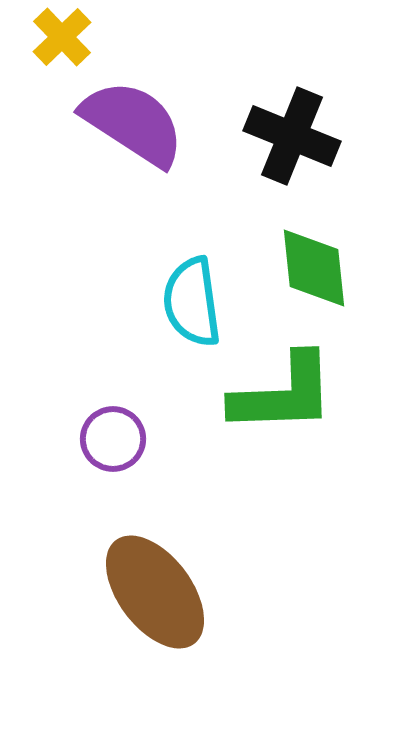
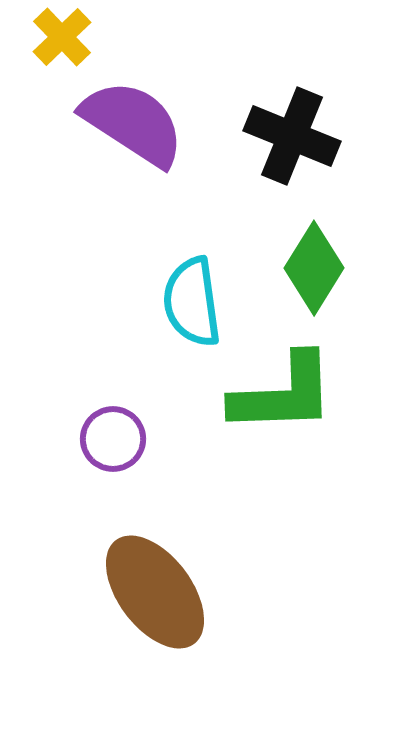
green diamond: rotated 38 degrees clockwise
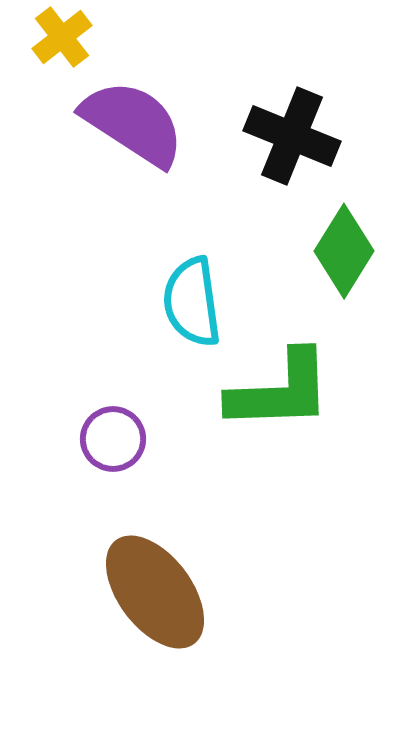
yellow cross: rotated 6 degrees clockwise
green diamond: moved 30 px right, 17 px up
green L-shape: moved 3 px left, 3 px up
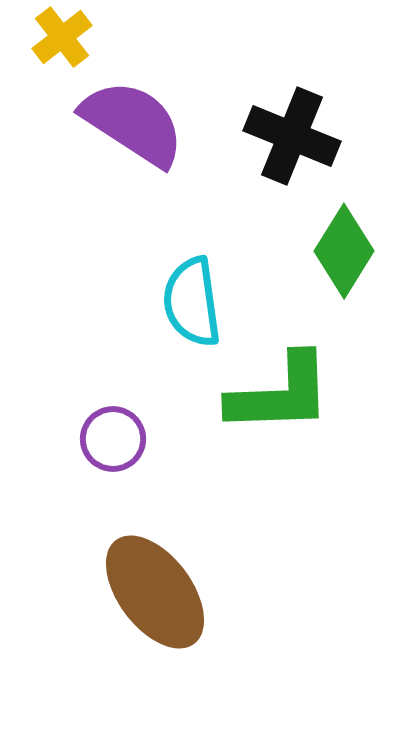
green L-shape: moved 3 px down
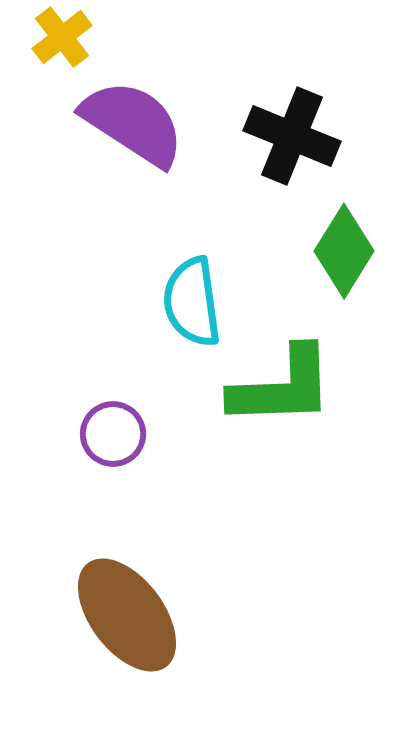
green L-shape: moved 2 px right, 7 px up
purple circle: moved 5 px up
brown ellipse: moved 28 px left, 23 px down
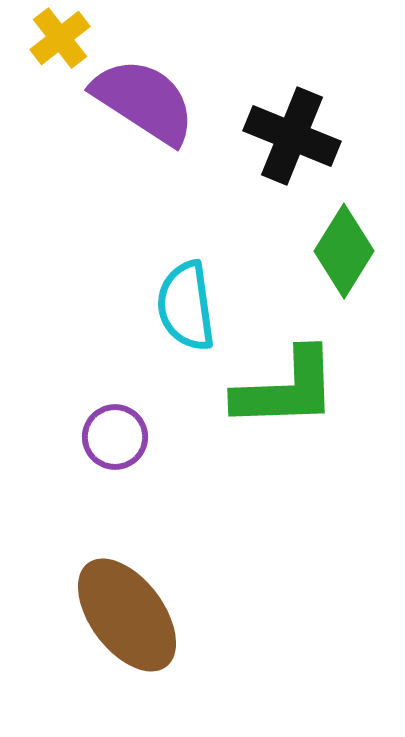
yellow cross: moved 2 px left, 1 px down
purple semicircle: moved 11 px right, 22 px up
cyan semicircle: moved 6 px left, 4 px down
green L-shape: moved 4 px right, 2 px down
purple circle: moved 2 px right, 3 px down
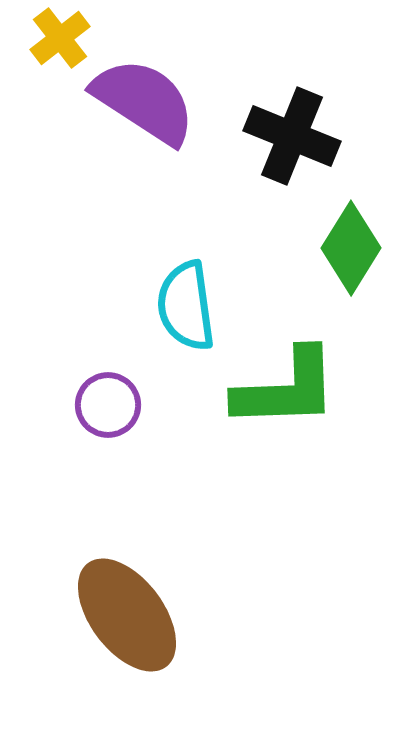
green diamond: moved 7 px right, 3 px up
purple circle: moved 7 px left, 32 px up
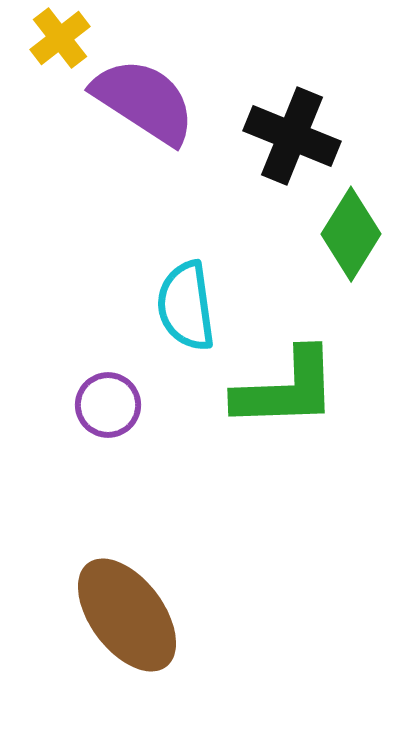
green diamond: moved 14 px up
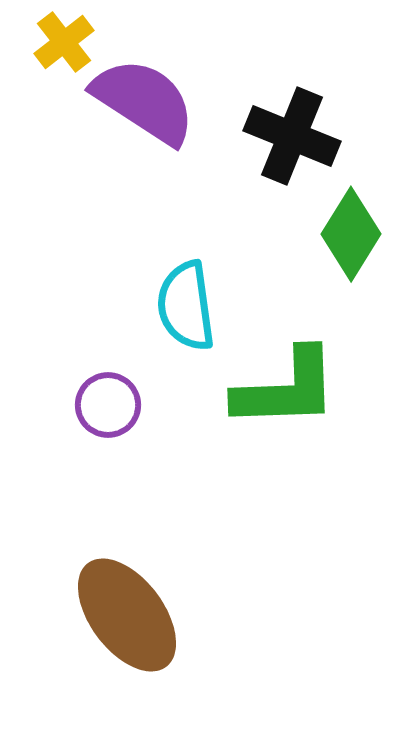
yellow cross: moved 4 px right, 4 px down
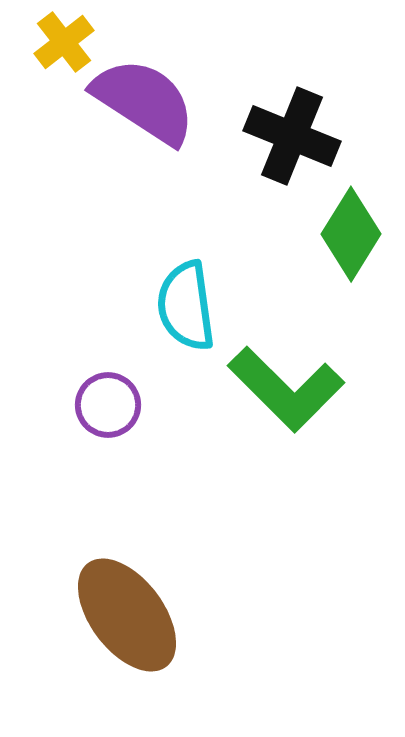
green L-shape: rotated 47 degrees clockwise
